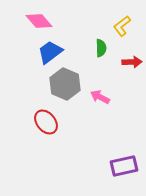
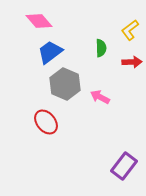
yellow L-shape: moved 8 px right, 4 px down
purple rectangle: rotated 40 degrees counterclockwise
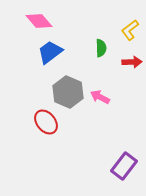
gray hexagon: moved 3 px right, 8 px down
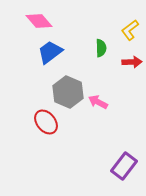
pink arrow: moved 2 px left, 5 px down
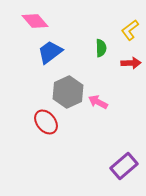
pink diamond: moved 4 px left
red arrow: moved 1 px left, 1 px down
gray hexagon: rotated 12 degrees clockwise
purple rectangle: rotated 12 degrees clockwise
